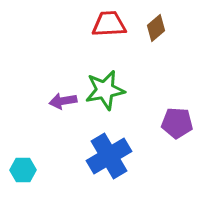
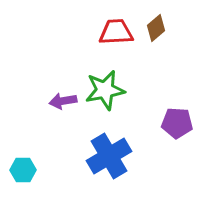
red trapezoid: moved 7 px right, 8 px down
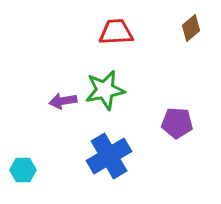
brown diamond: moved 35 px right
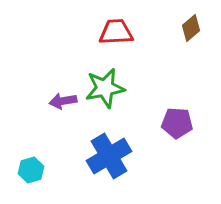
green star: moved 2 px up
cyan hexagon: moved 8 px right; rotated 15 degrees counterclockwise
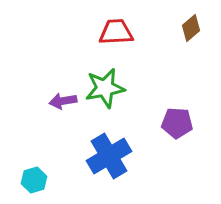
cyan hexagon: moved 3 px right, 10 px down
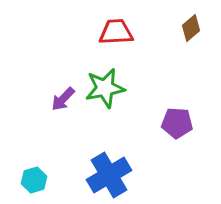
purple arrow: moved 2 px up; rotated 36 degrees counterclockwise
blue cross: moved 19 px down
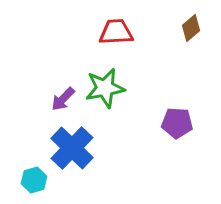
blue cross: moved 37 px left, 27 px up; rotated 15 degrees counterclockwise
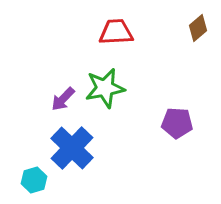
brown diamond: moved 7 px right
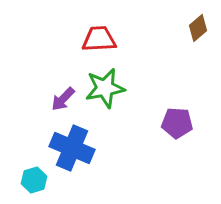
red trapezoid: moved 17 px left, 7 px down
blue cross: rotated 21 degrees counterclockwise
